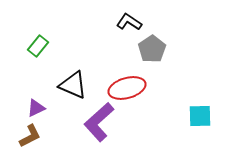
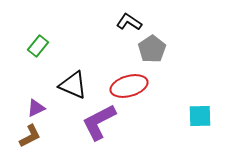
red ellipse: moved 2 px right, 2 px up
purple L-shape: rotated 15 degrees clockwise
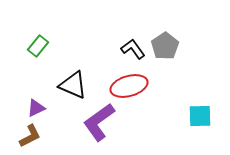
black L-shape: moved 4 px right, 27 px down; rotated 20 degrees clockwise
gray pentagon: moved 13 px right, 3 px up
purple L-shape: rotated 9 degrees counterclockwise
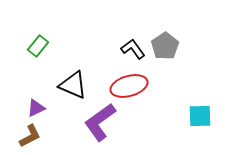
purple L-shape: moved 1 px right
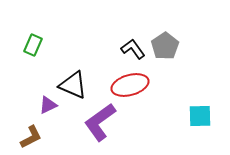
green rectangle: moved 5 px left, 1 px up; rotated 15 degrees counterclockwise
red ellipse: moved 1 px right, 1 px up
purple triangle: moved 12 px right, 3 px up
brown L-shape: moved 1 px right, 1 px down
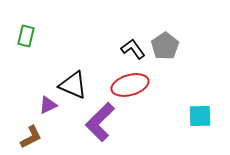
green rectangle: moved 7 px left, 9 px up; rotated 10 degrees counterclockwise
purple L-shape: rotated 9 degrees counterclockwise
